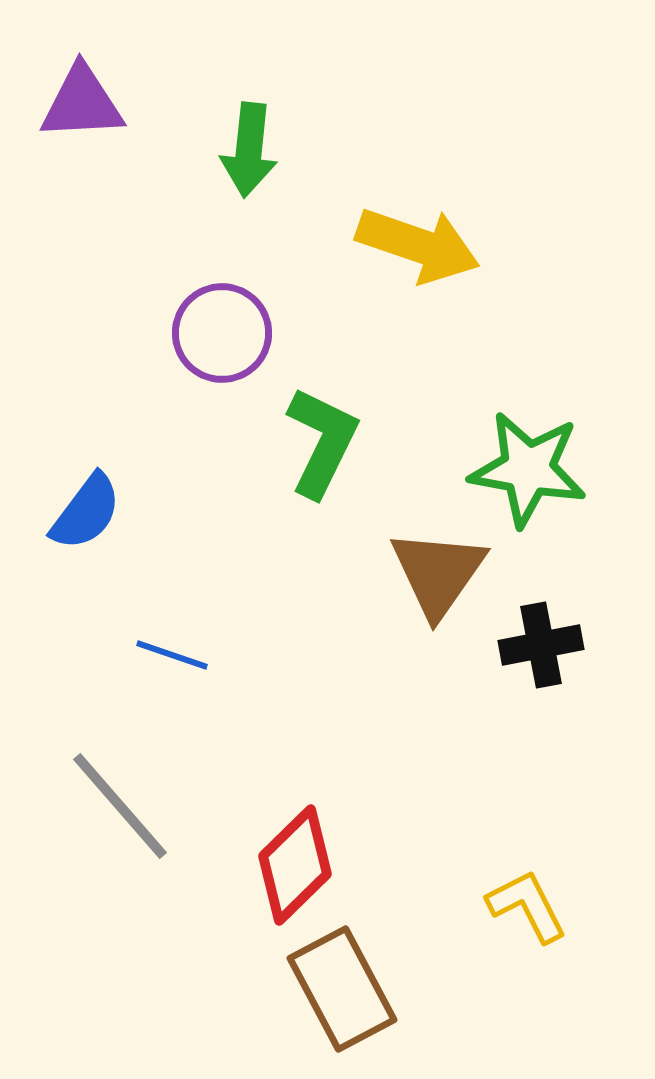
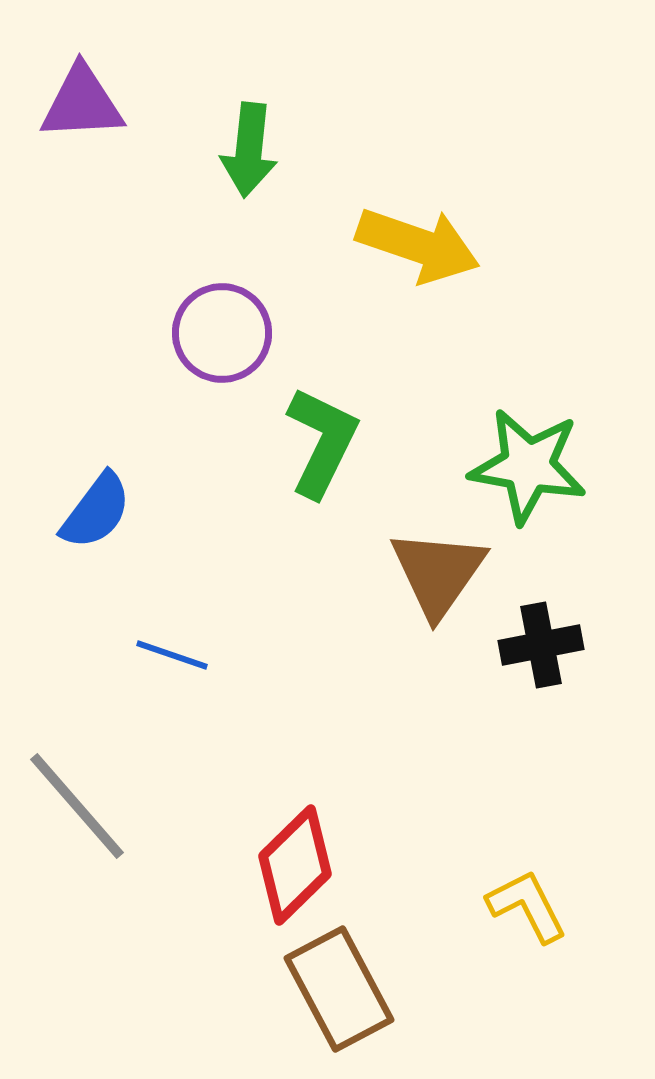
green star: moved 3 px up
blue semicircle: moved 10 px right, 1 px up
gray line: moved 43 px left
brown rectangle: moved 3 px left
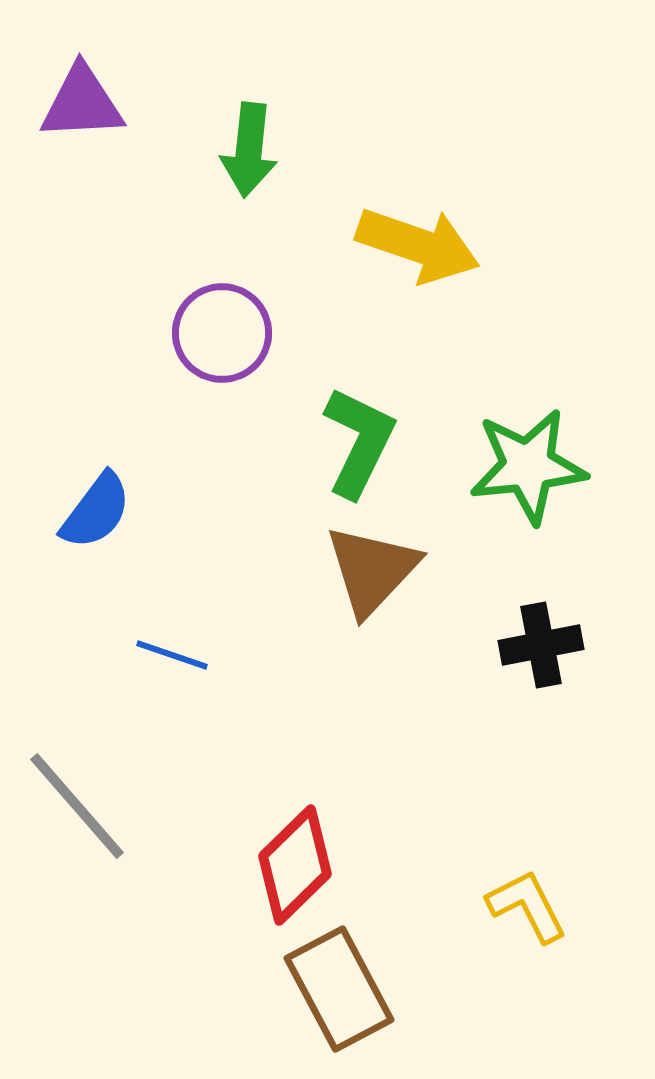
green L-shape: moved 37 px right
green star: rotated 16 degrees counterclockwise
brown triangle: moved 66 px left, 3 px up; rotated 8 degrees clockwise
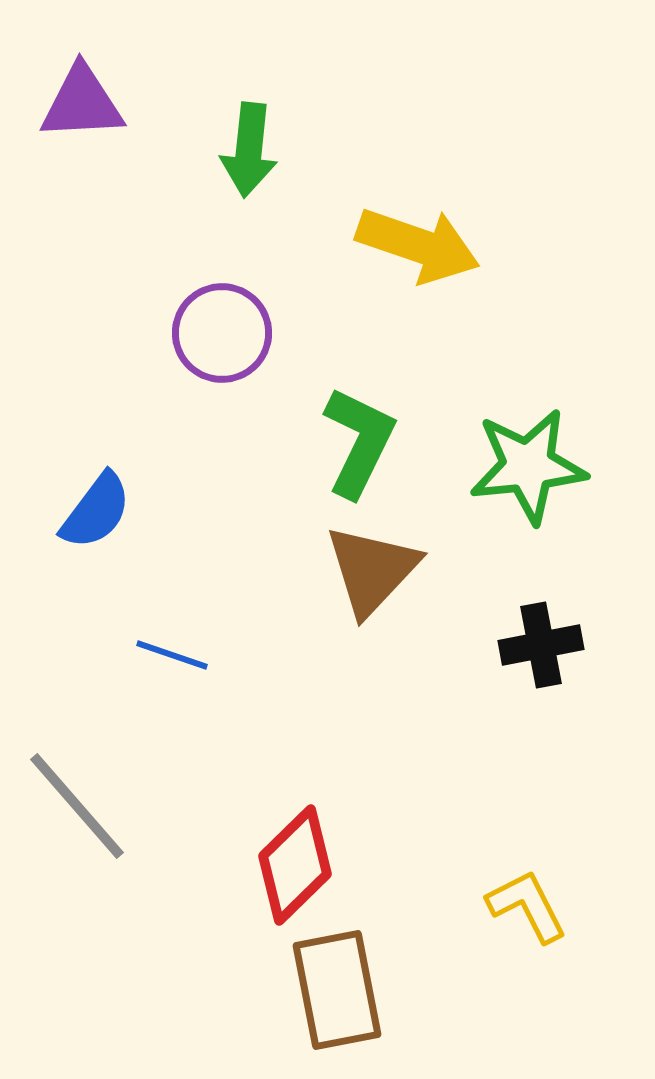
brown rectangle: moved 2 px left, 1 px down; rotated 17 degrees clockwise
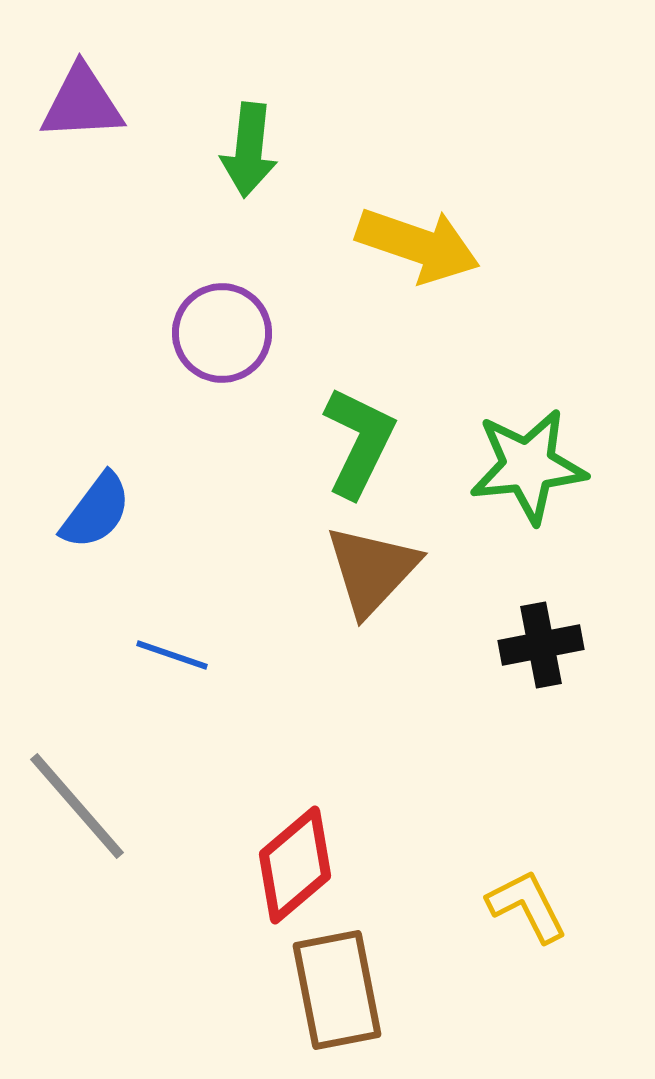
red diamond: rotated 4 degrees clockwise
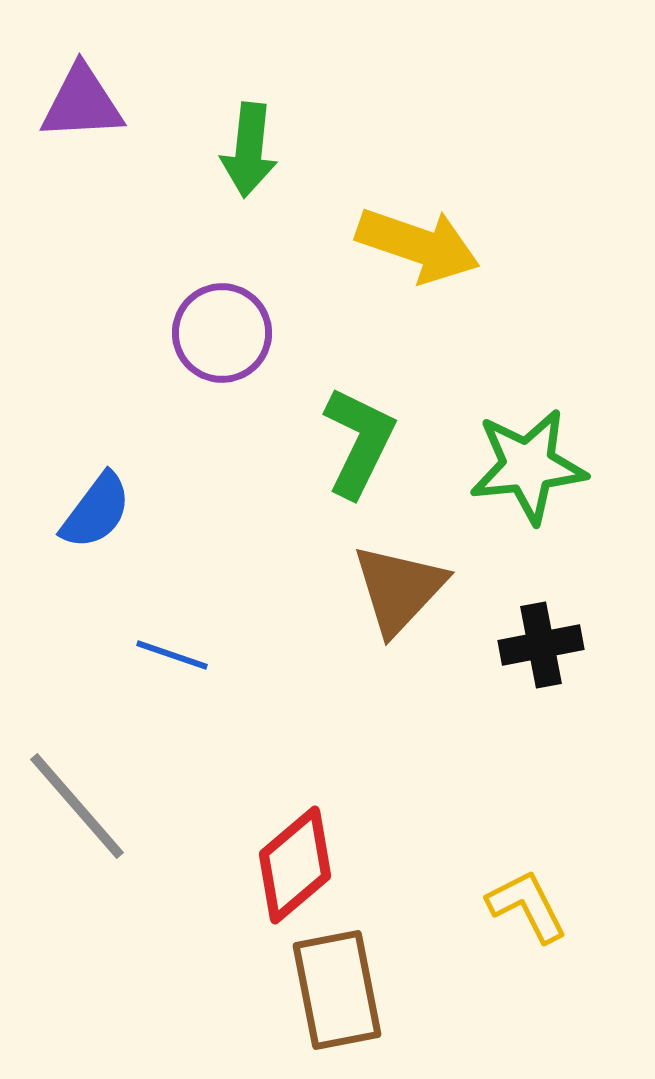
brown triangle: moved 27 px right, 19 px down
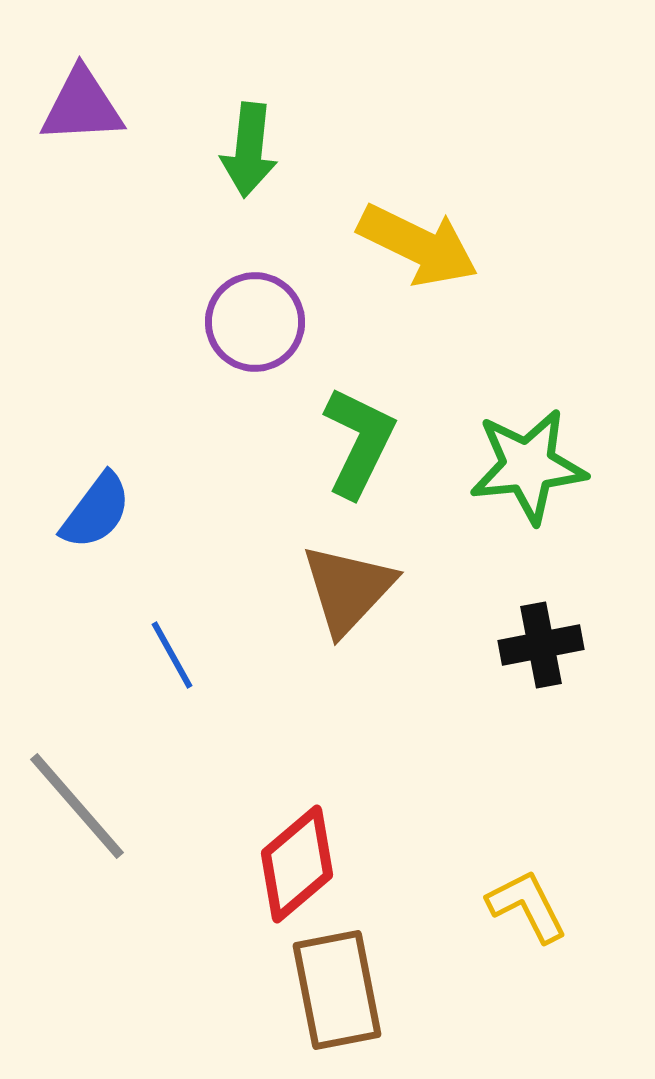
purple triangle: moved 3 px down
yellow arrow: rotated 7 degrees clockwise
purple circle: moved 33 px right, 11 px up
brown triangle: moved 51 px left
blue line: rotated 42 degrees clockwise
red diamond: moved 2 px right, 1 px up
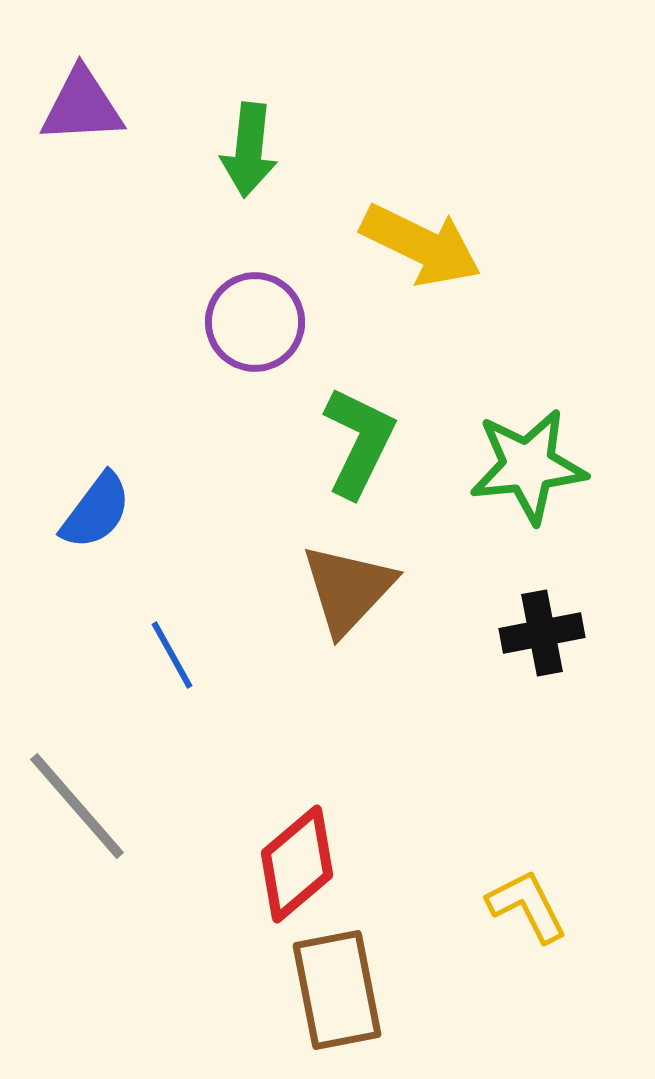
yellow arrow: moved 3 px right
black cross: moved 1 px right, 12 px up
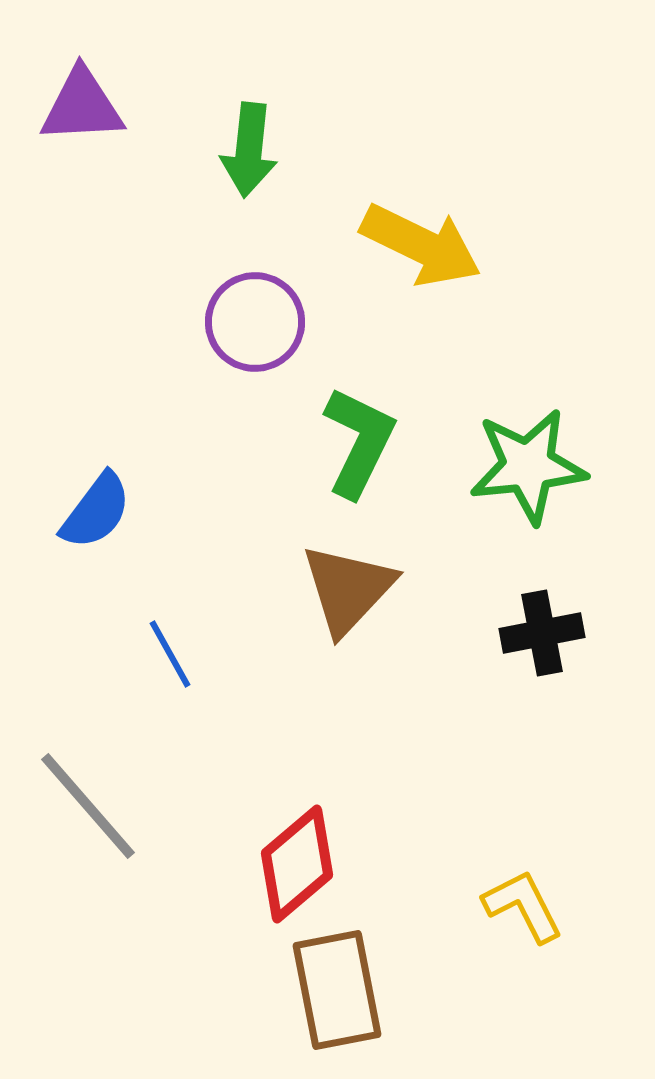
blue line: moved 2 px left, 1 px up
gray line: moved 11 px right
yellow L-shape: moved 4 px left
